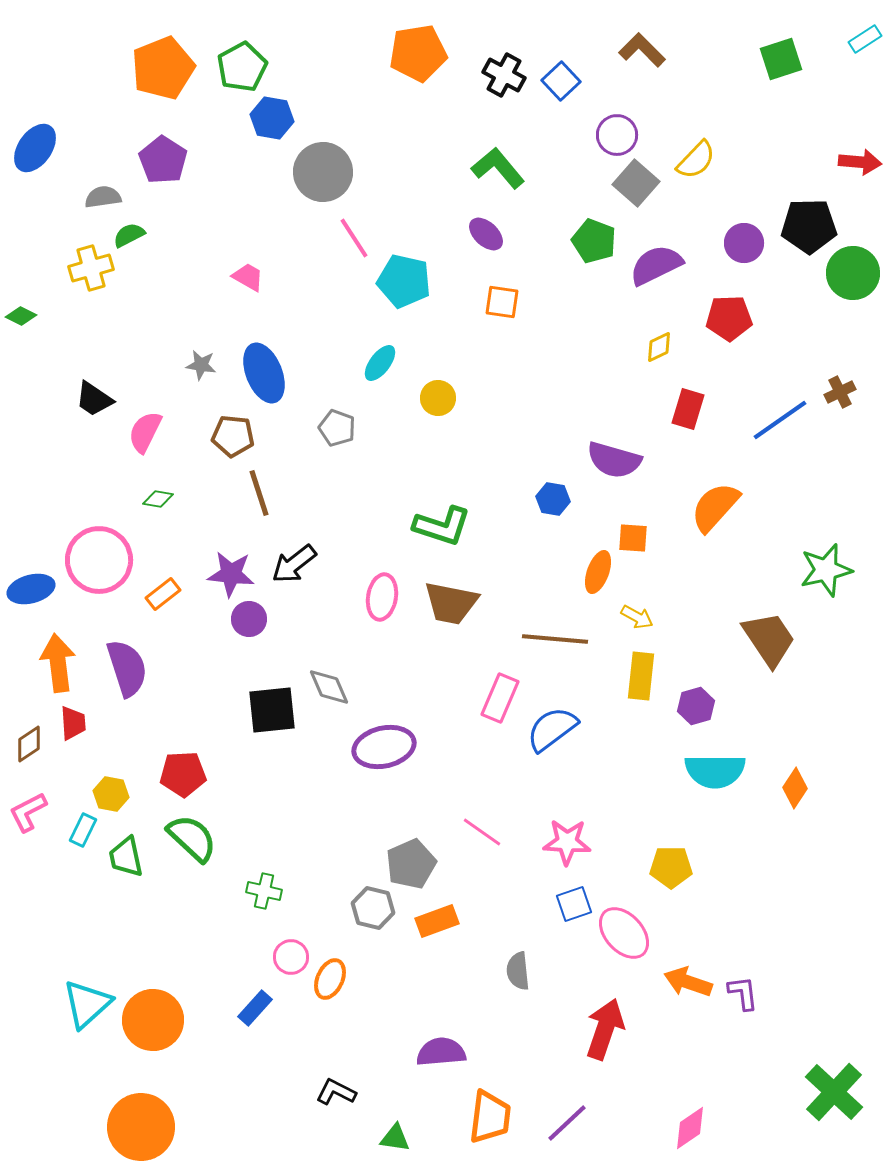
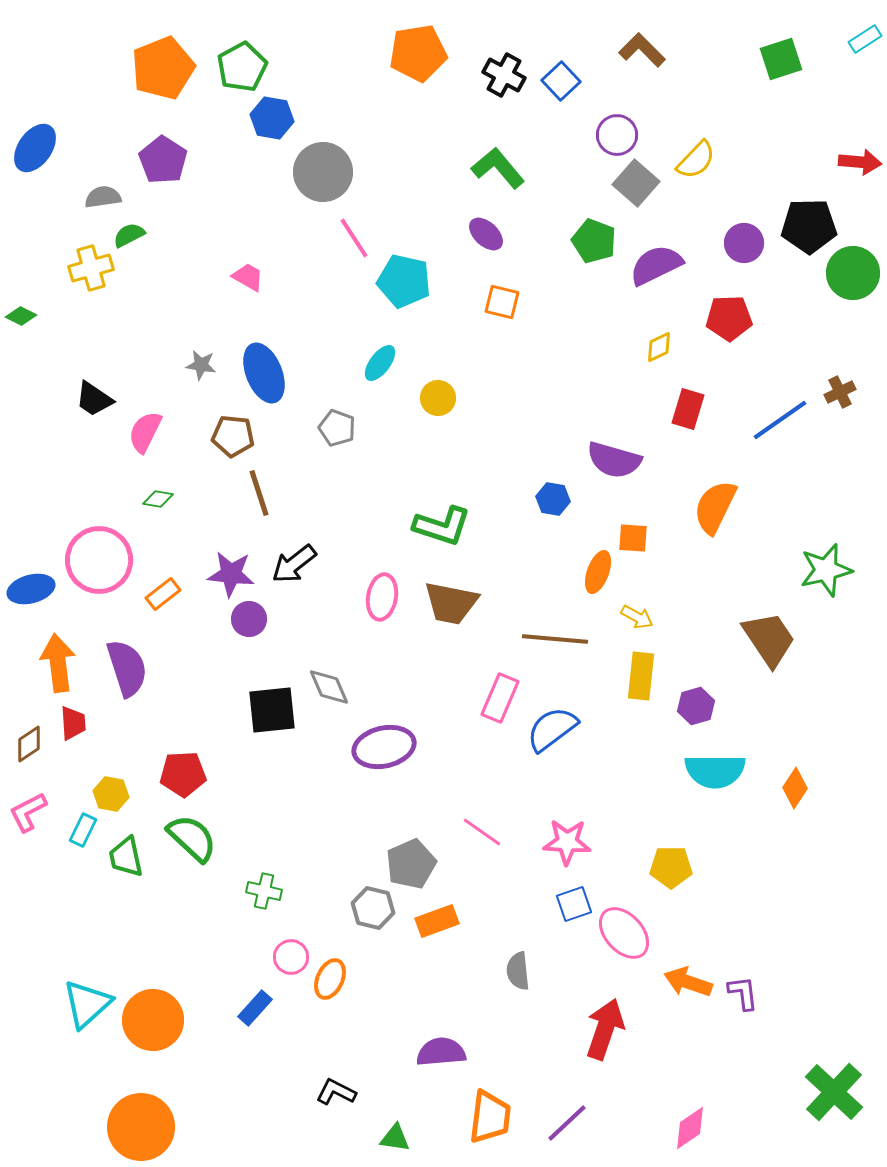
orange square at (502, 302): rotated 6 degrees clockwise
orange semicircle at (715, 507): rotated 16 degrees counterclockwise
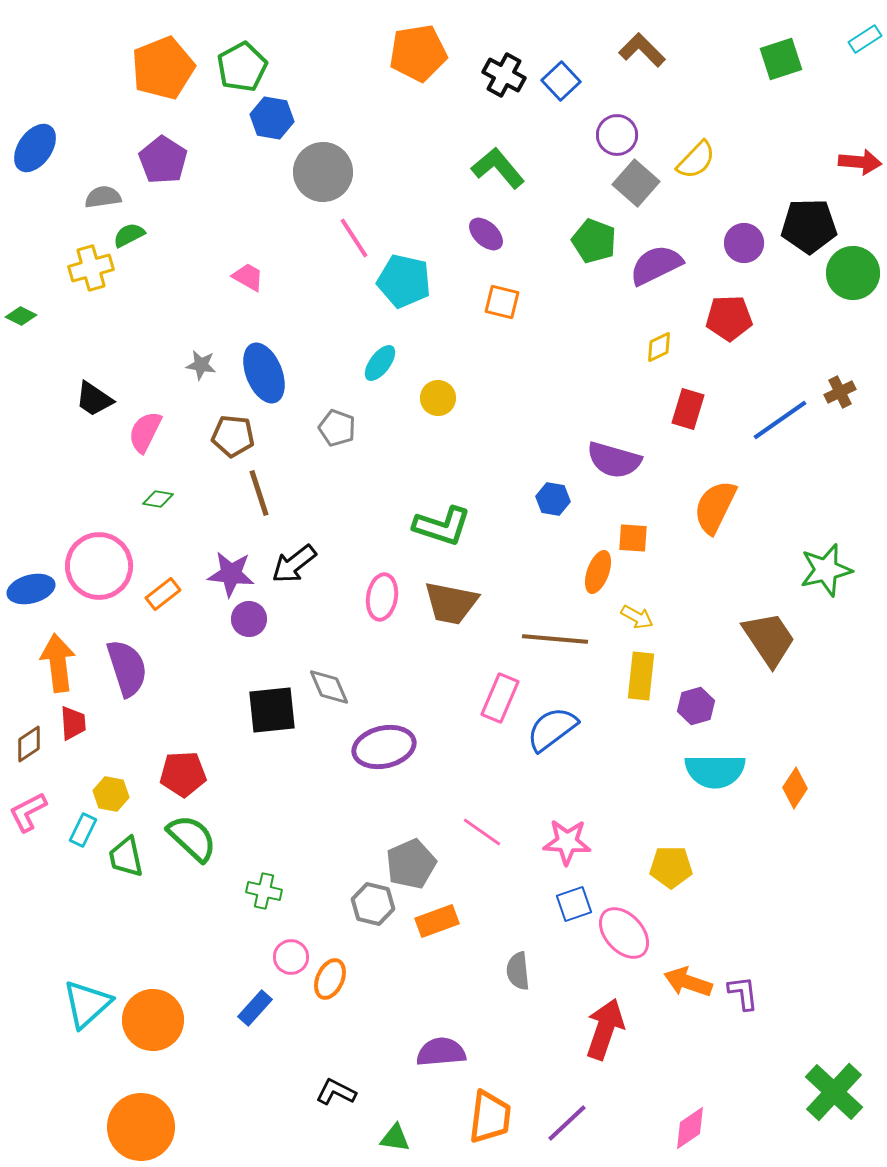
pink circle at (99, 560): moved 6 px down
gray hexagon at (373, 908): moved 4 px up
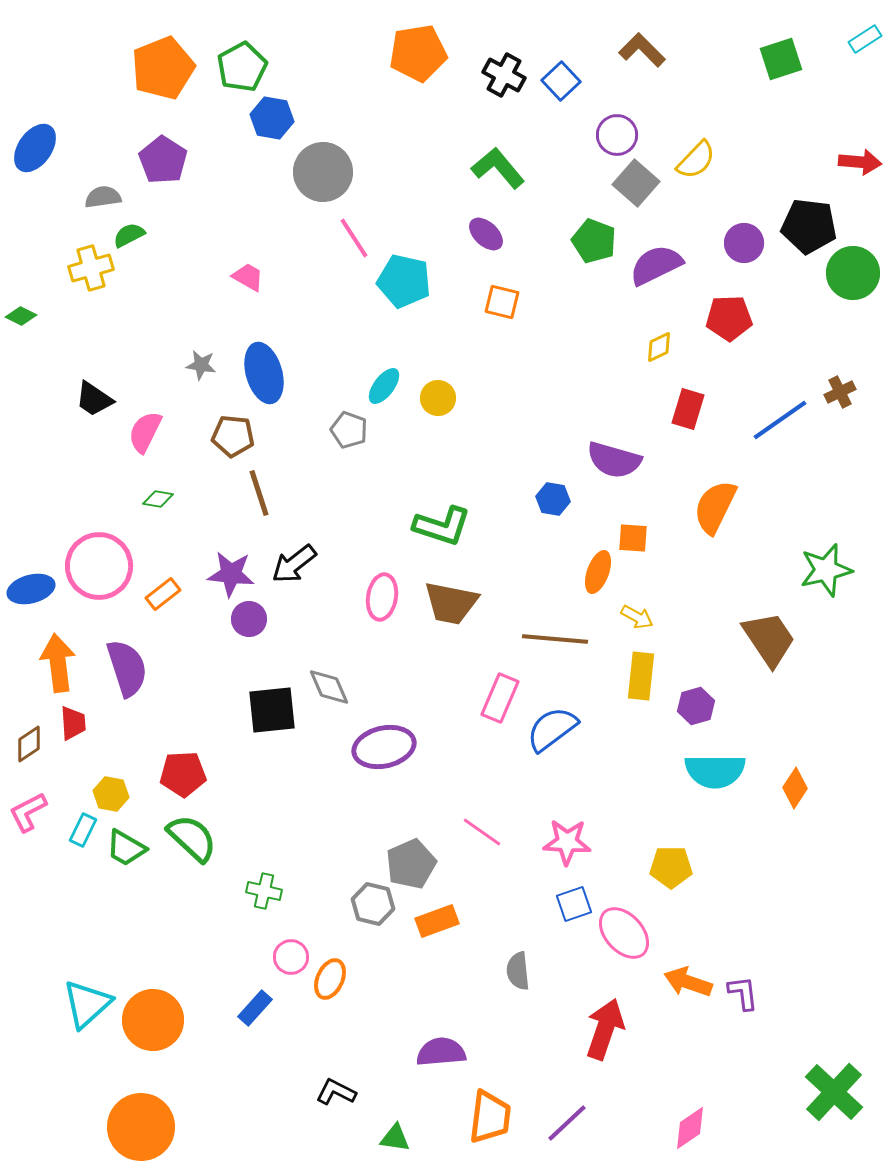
black pentagon at (809, 226): rotated 8 degrees clockwise
cyan ellipse at (380, 363): moved 4 px right, 23 px down
blue ellipse at (264, 373): rotated 6 degrees clockwise
gray pentagon at (337, 428): moved 12 px right, 2 px down
green trapezoid at (126, 857): moved 9 px up; rotated 48 degrees counterclockwise
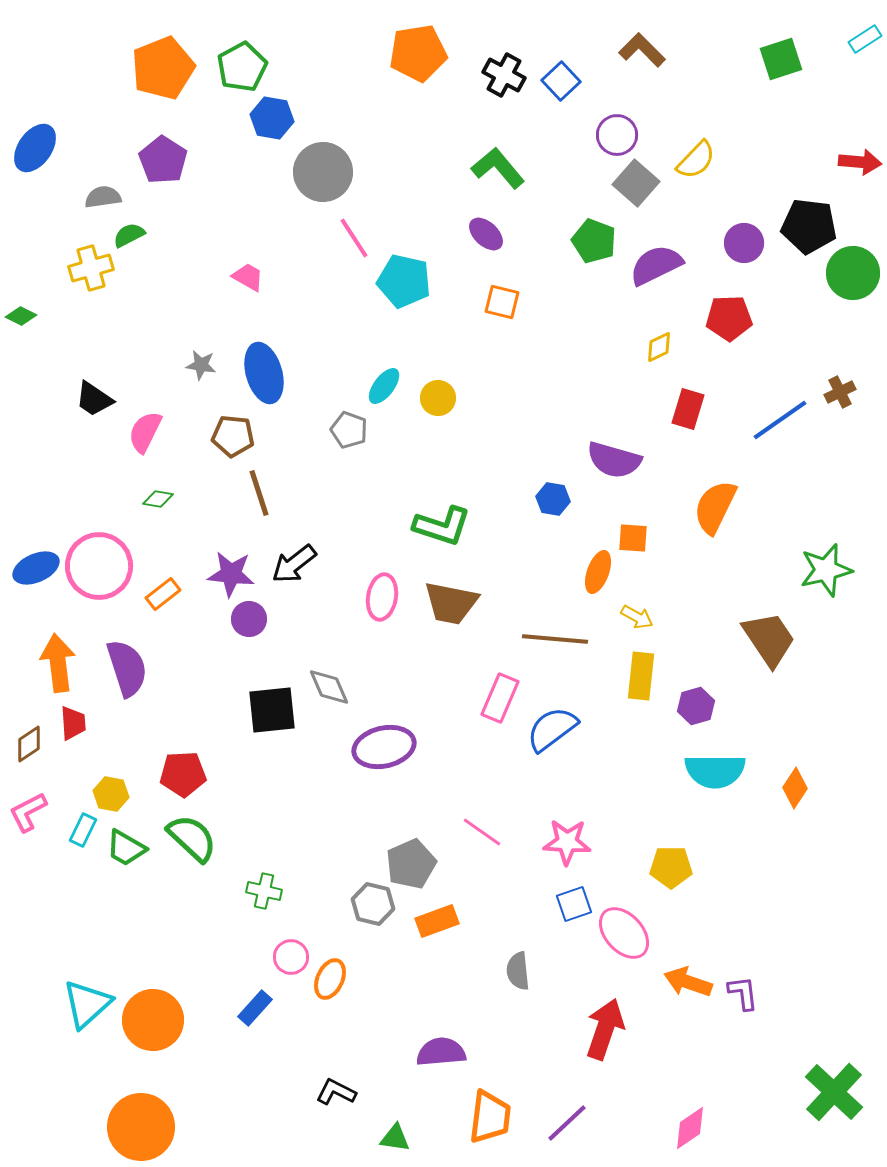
blue ellipse at (31, 589): moved 5 px right, 21 px up; rotated 9 degrees counterclockwise
